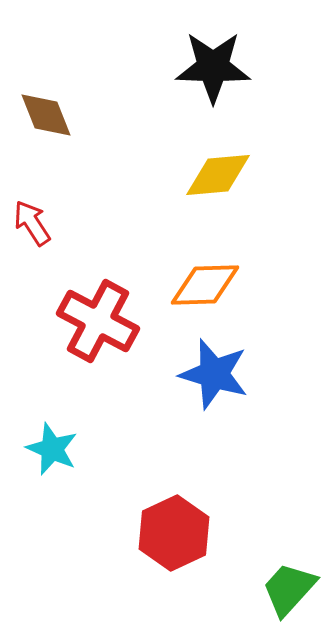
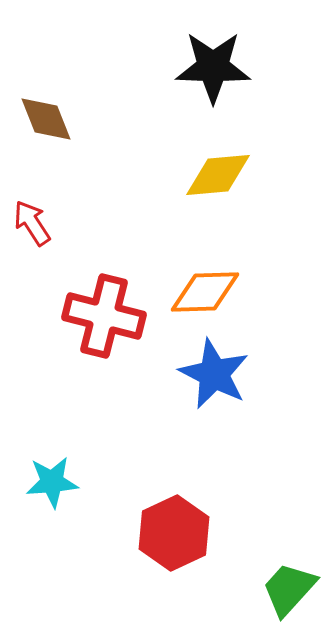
brown diamond: moved 4 px down
orange diamond: moved 7 px down
red cross: moved 6 px right, 5 px up; rotated 14 degrees counterclockwise
blue star: rotated 10 degrees clockwise
cyan star: moved 33 px down; rotated 28 degrees counterclockwise
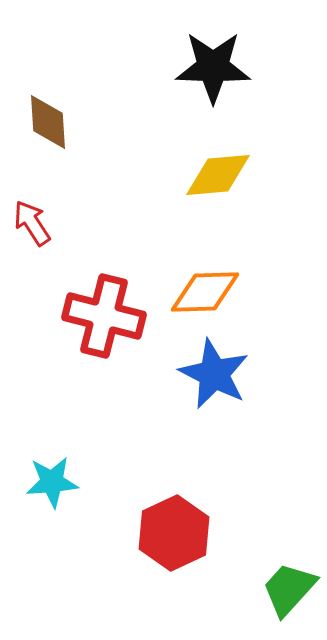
brown diamond: moved 2 px right, 3 px down; rotated 18 degrees clockwise
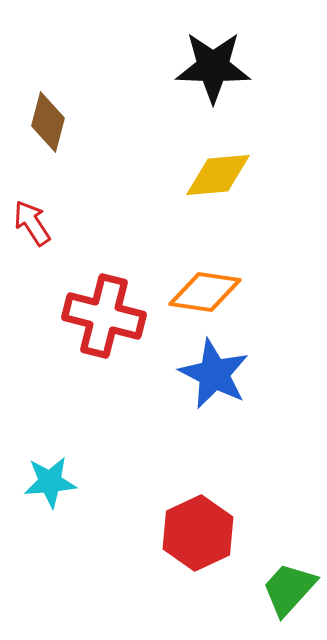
brown diamond: rotated 18 degrees clockwise
orange diamond: rotated 10 degrees clockwise
cyan star: moved 2 px left
red hexagon: moved 24 px right
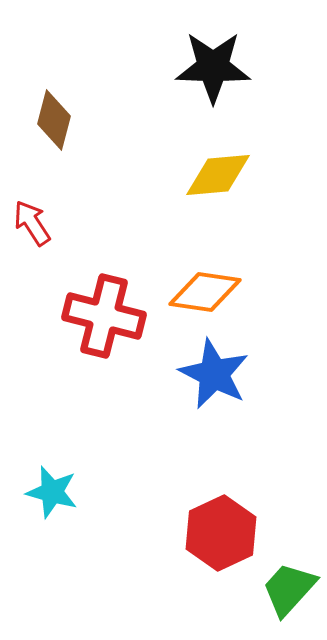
brown diamond: moved 6 px right, 2 px up
cyan star: moved 2 px right, 10 px down; rotated 20 degrees clockwise
red hexagon: moved 23 px right
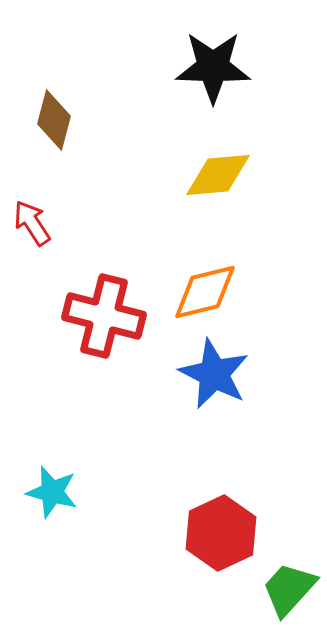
orange diamond: rotated 22 degrees counterclockwise
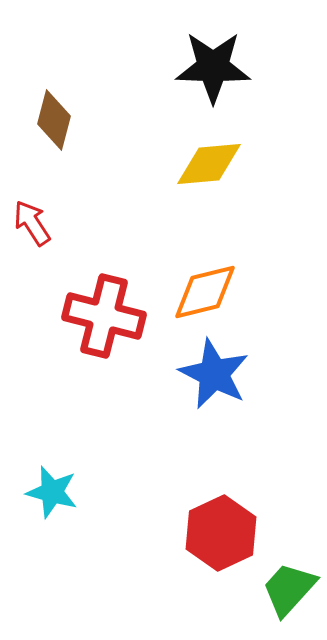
yellow diamond: moved 9 px left, 11 px up
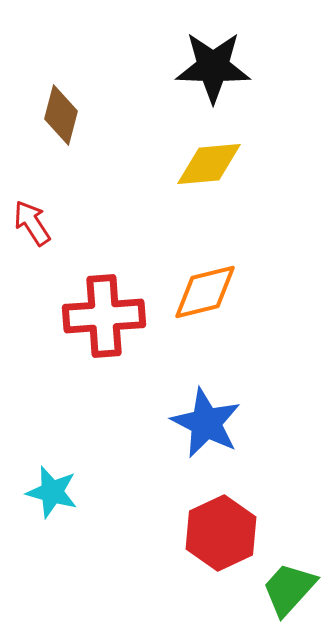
brown diamond: moved 7 px right, 5 px up
red cross: rotated 18 degrees counterclockwise
blue star: moved 8 px left, 49 px down
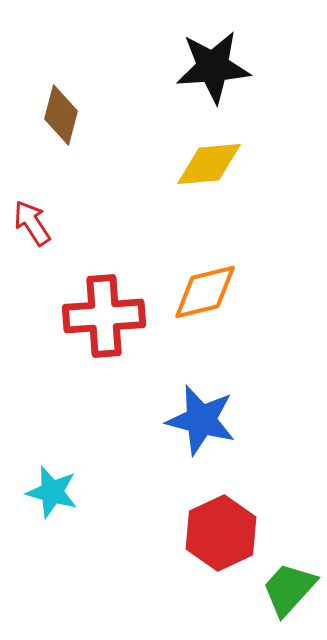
black star: rotated 6 degrees counterclockwise
blue star: moved 5 px left, 3 px up; rotated 12 degrees counterclockwise
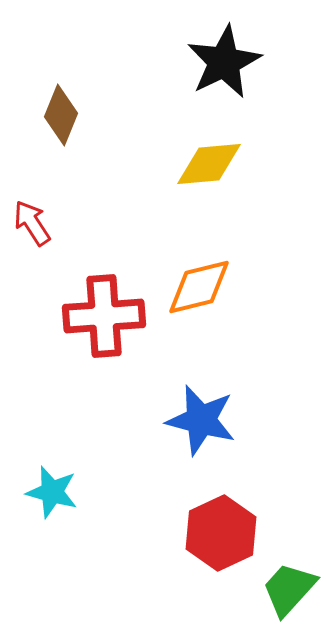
black star: moved 11 px right, 5 px up; rotated 22 degrees counterclockwise
brown diamond: rotated 8 degrees clockwise
orange diamond: moved 6 px left, 5 px up
